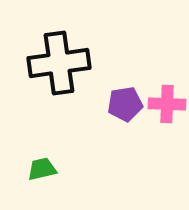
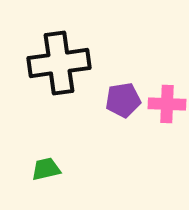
purple pentagon: moved 2 px left, 4 px up
green trapezoid: moved 4 px right
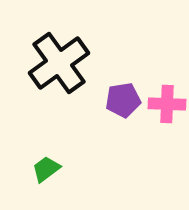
black cross: rotated 28 degrees counterclockwise
green trapezoid: rotated 24 degrees counterclockwise
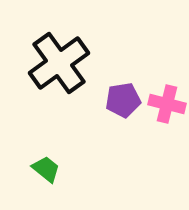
pink cross: rotated 12 degrees clockwise
green trapezoid: rotated 76 degrees clockwise
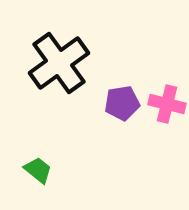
purple pentagon: moved 1 px left, 3 px down
green trapezoid: moved 8 px left, 1 px down
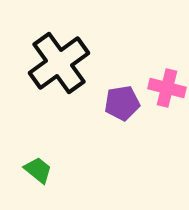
pink cross: moved 16 px up
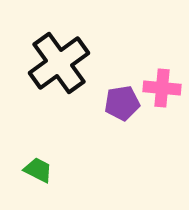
pink cross: moved 5 px left; rotated 9 degrees counterclockwise
green trapezoid: rotated 12 degrees counterclockwise
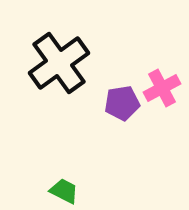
pink cross: rotated 33 degrees counterclockwise
green trapezoid: moved 26 px right, 21 px down
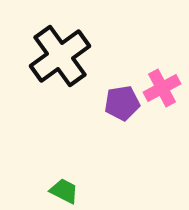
black cross: moved 1 px right, 7 px up
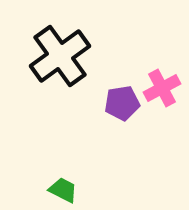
green trapezoid: moved 1 px left, 1 px up
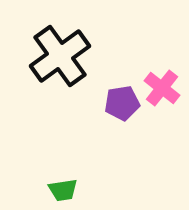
pink cross: rotated 24 degrees counterclockwise
green trapezoid: rotated 144 degrees clockwise
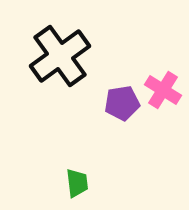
pink cross: moved 1 px right, 2 px down; rotated 6 degrees counterclockwise
green trapezoid: moved 14 px right, 7 px up; rotated 88 degrees counterclockwise
